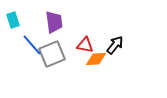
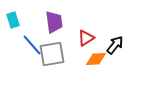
red triangle: moved 1 px right, 7 px up; rotated 42 degrees counterclockwise
gray square: rotated 12 degrees clockwise
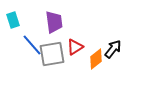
red triangle: moved 11 px left, 9 px down
black arrow: moved 2 px left, 4 px down
orange diamond: rotated 35 degrees counterclockwise
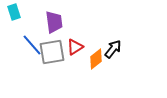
cyan rectangle: moved 1 px right, 8 px up
gray square: moved 2 px up
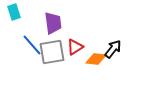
purple trapezoid: moved 1 px left, 1 px down
orange diamond: rotated 45 degrees clockwise
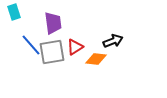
blue line: moved 1 px left
black arrow: moved 8 px up; rotated 30 degrees clockwise
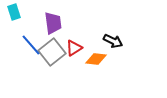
black arrow: rotated 48 degrees clockwise
red triangle: moved 1 px left, 1 px down
gray square: rotated 28 degrees counterclockwise
